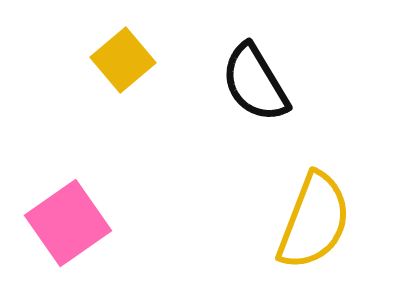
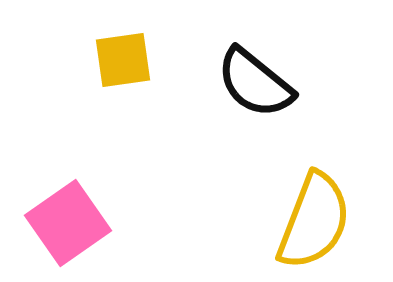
yellow square: rotated 32 degrees clockwise
black semicircle: rotated 20 degrees counterclockwise
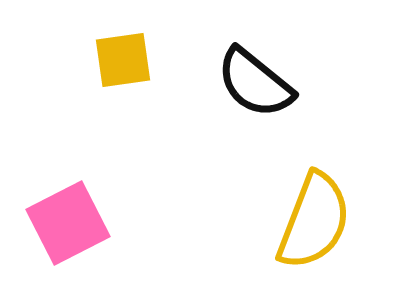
pink square: rotated 8 degrees clockwise
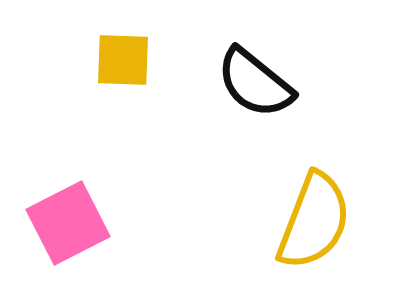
yellow square: rotated 10 degrees clockwise
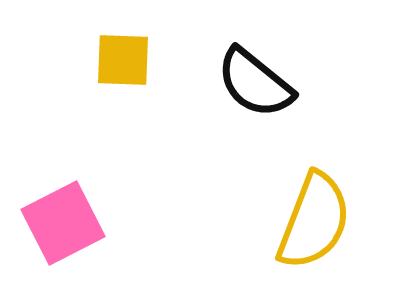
pink square: moved 5 px left
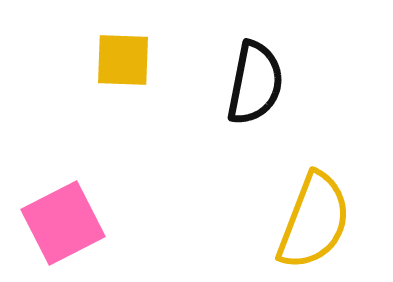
black semicircle: rotated 118 degrees counterclockwise
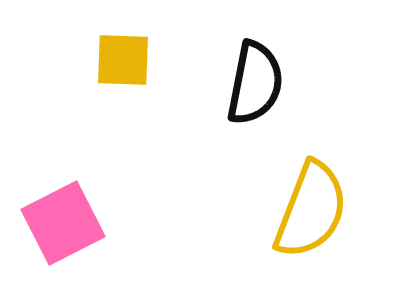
yellow semicircle: moved 3 px left, 11 px up
